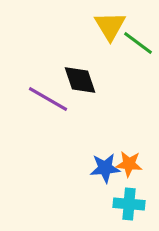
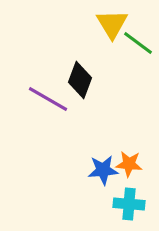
yellow triangle: moved 2 px right, 2 px up
black diamond: rotated 39 degrees clockwise
blue star: moved 2 px left, 2 px down
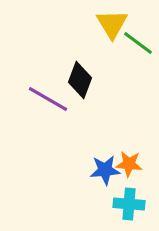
blue star: moved 2 px right
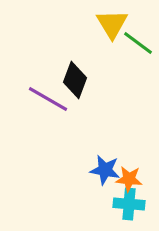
black diamond: moved 5 px left
orange star: moved 15 px down
blue star: rotated 16 degrees clockwise
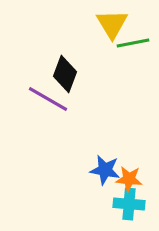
green line: moved 5 px left; rotated 48 degrees counterclockwise
black diamond: moved 10 px left, 6 px up
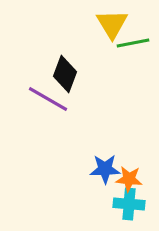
blue star: moved 1 px up; rotated 12 degrees counterclockwise
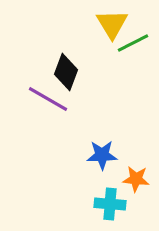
green line: rotated 16 degrees counterclockwise
black diamond: moved 1 px right, 2 px up
blue star: moved 3 px left, 14 px up
orange star: moved 7 px right
cyan cross: moved 19 px left
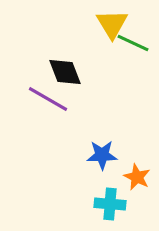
green line: rotated 52 degrees clockwise
black diamond: moved 1 px left; rotated 42 degrees counterclockwise
orange star: moved 1 px right, 2 px up; rotated 20 degrees clockwise
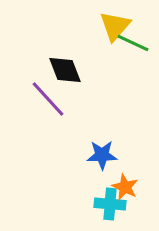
yellow triangle: moved 3 px right, 2 px down; rotated 12 degrees clockwise
black diamond: moved 2 px up
purple line: rotated 18 degrees clockwise
orange star: moved 12 px left, 10 px down
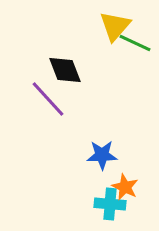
green line: moved 2 px right
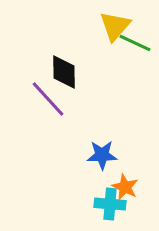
black diamond: moved 1 px left, 2 px down; rotated 21 degrees clockwise
